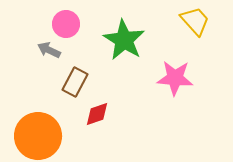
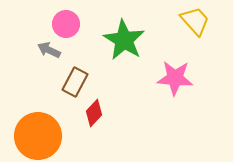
red diamond: moved 3 px left, 1 px up; rotated 28 degrees counterclockwise
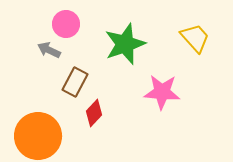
yellow trapezoid: moved 17 px down
green star: moved 1 px right, 4 px down; rotated 21 degrees clockwise
pink star: moved 13 px left, 14 px down
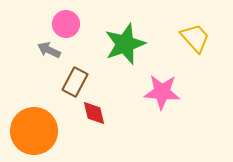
red diamond: rotated 56 degrees counterclockwise
orange circle: moved 4 px left, 5 px up
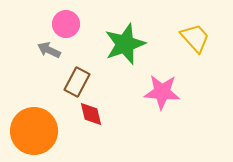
brown rectangle: moved 2 px right
red diamond: moved 3 px left, 1 px down
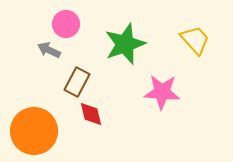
yellow trapezoid: moved 2 px down
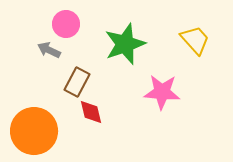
red diamond: moved 2 px up
